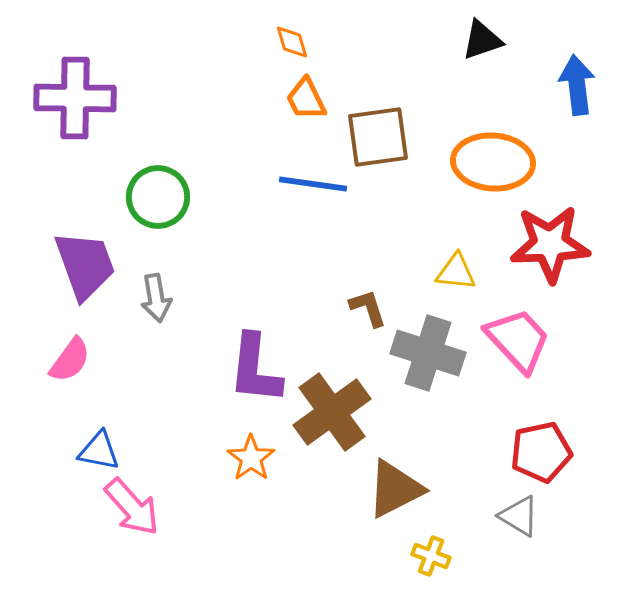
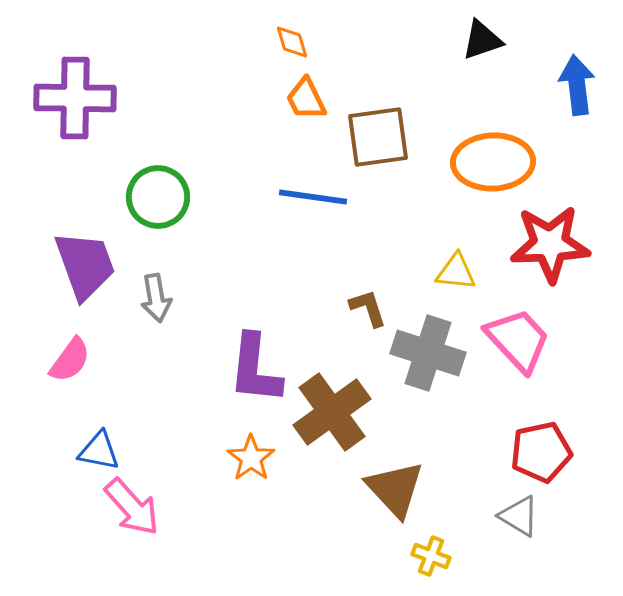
orange ellipse: rotated 6 degrees counterclockwise
blue line: moved 13 px down
brown triangle: rotated 46 degrees counterclockwise
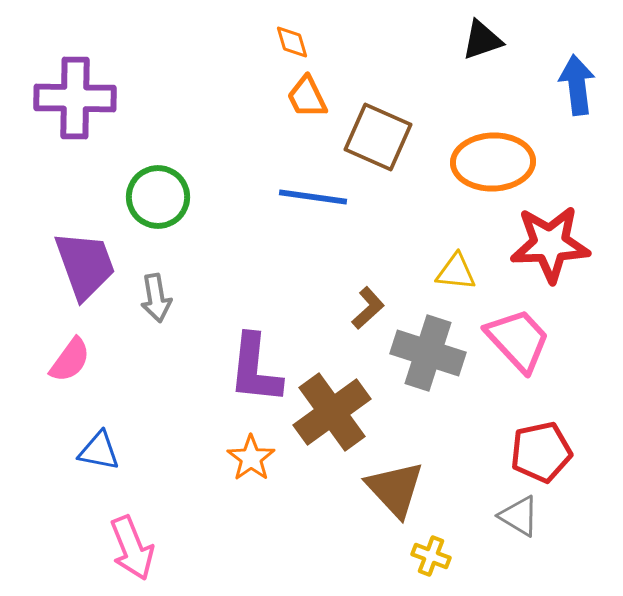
orange trapezoid: moved 1 px right, 2 px up
brown square: rotated 32 degrees clockwise
brown L-shape: rotated 66 degrees clockwise
pink arrow: moved 41 px down; rotated 20 degrees clockwise
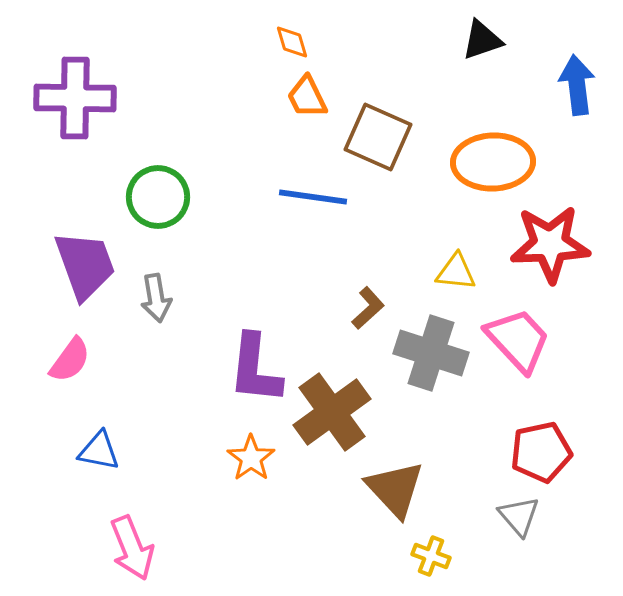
gray cross: moved 3 px right
gray triangle: rotated 18 degrees clockwise
